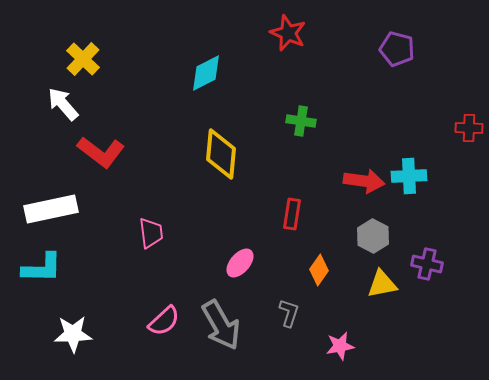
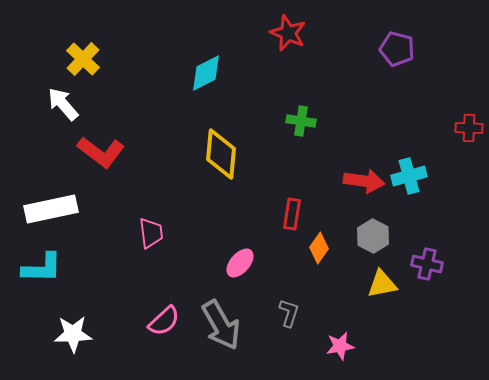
cyan cross: rotated 12 degrees counterclockwise
orange diamond: moved 22 px up
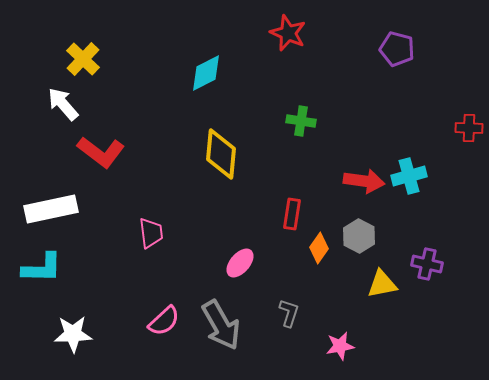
gray hexagon: moved 14 px left
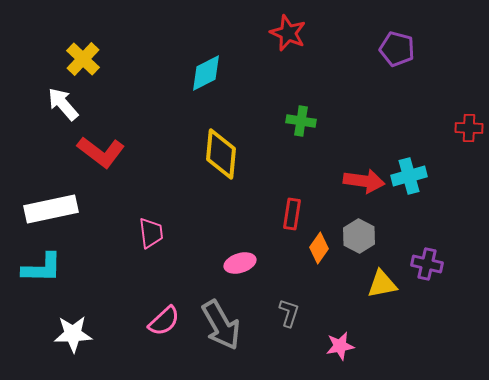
pink ellipse: rotated 32 degrees clockwise
